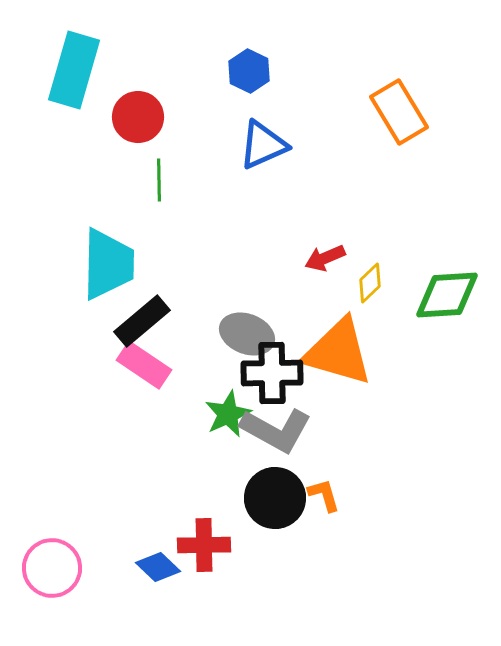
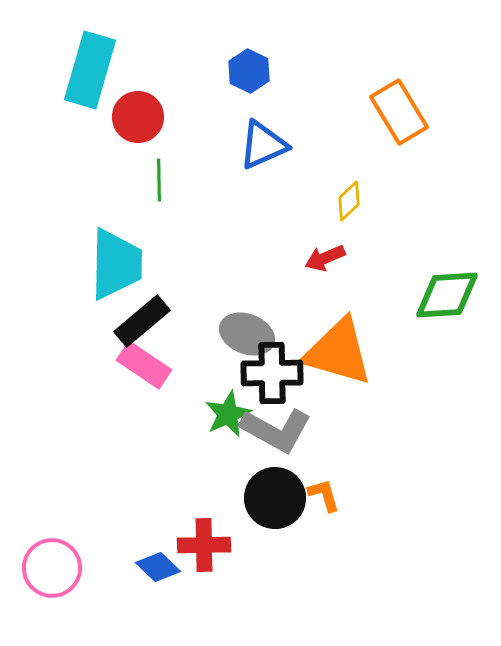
cyan rectangle: moved 16 px right
cyan trapezoid: moved 8 px right
yellow diamond: moved 21 px left, 82 px up
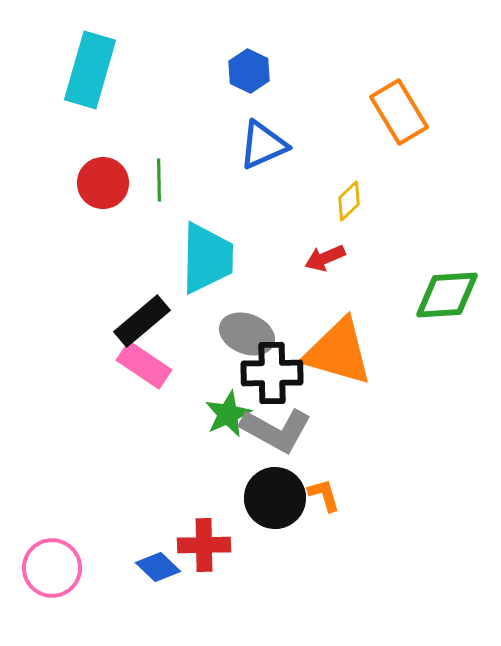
red circle: moved 35 px left, 66 px down
cyan trapezoid: moved 91 px right, 6 px up
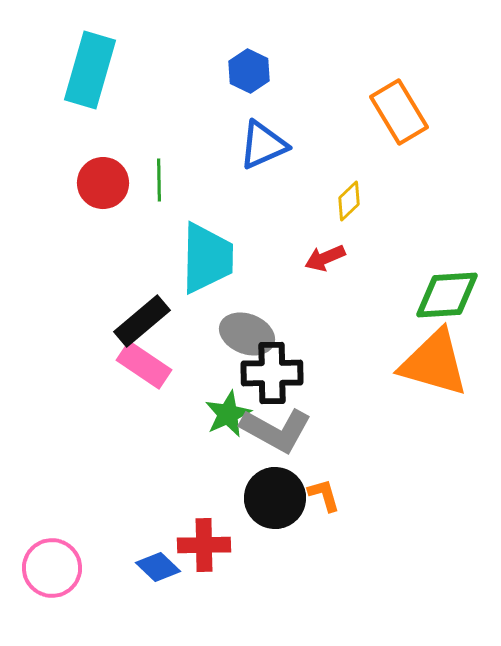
orange triangle: moved 96 px right, 11 px down
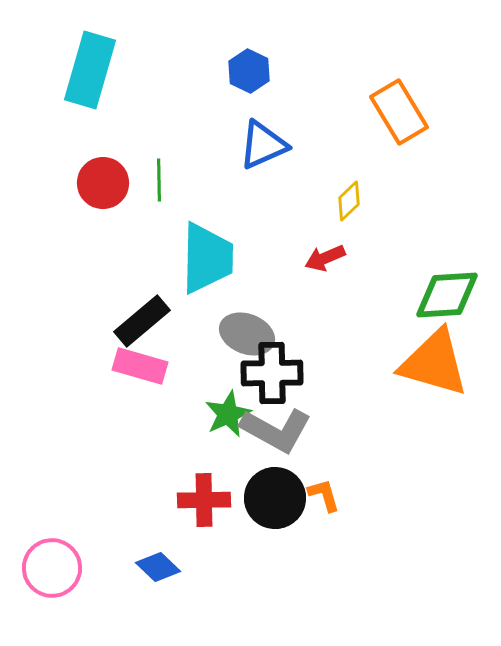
pink rectangle: moved 4 px left, 1 px down; rotated 18 degrees counterclockwise
red cross: moved 45 px up
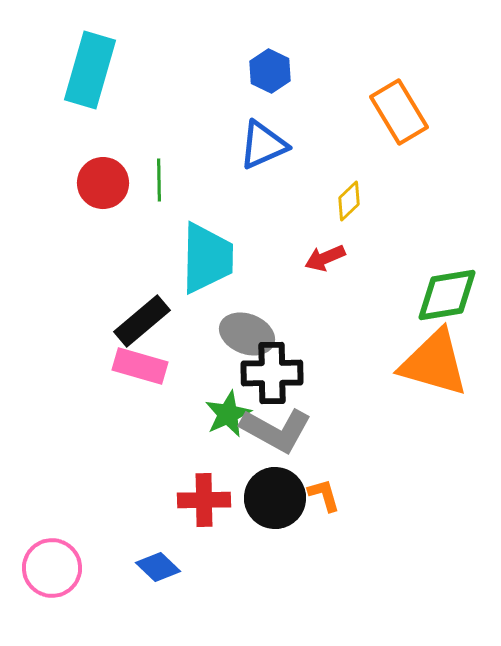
blue hexagon: moved 21 px right
green diamond: rotated 6 degrees counterclockwise
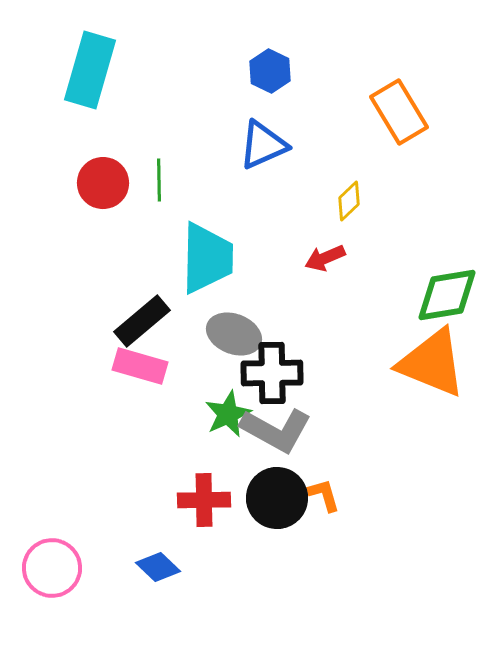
gray ellipse: moved 13 px left
orange triangle: moved 2 px left; rotated 6 degrees clockwise
black circle: moved 2 px right
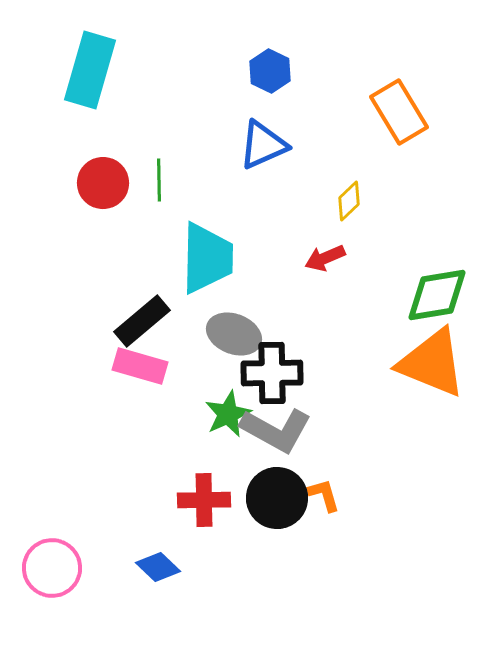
green diamond: moved 10 px left
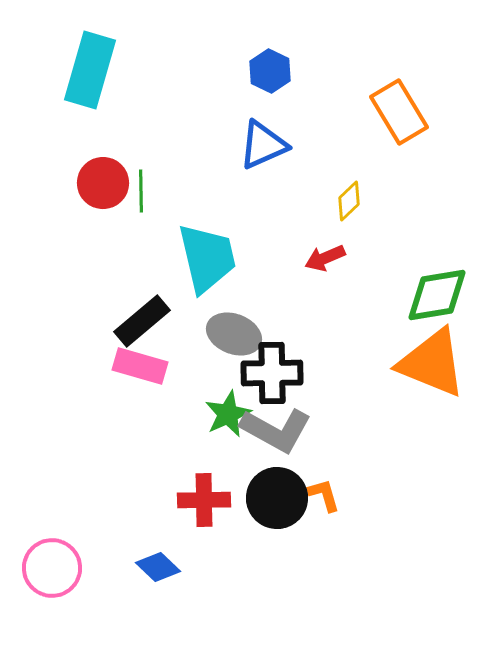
green line: moved 18 px left, 11 px down
cyan trapezoid: rotated 14 degrees counterclockwise
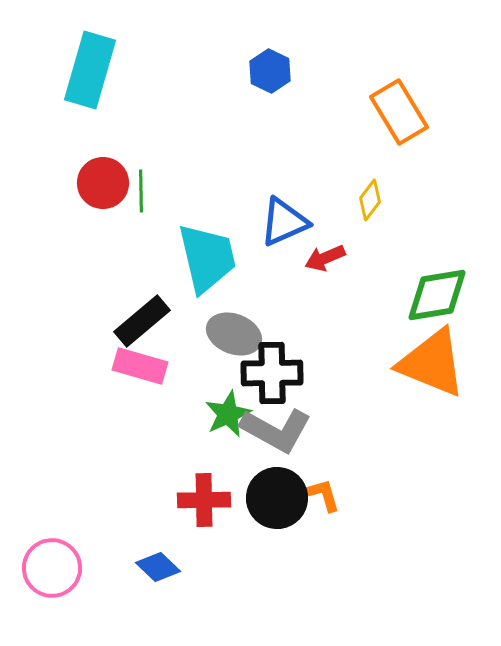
blue triangle: moved 21 px right, 77 px down
yellow diamond: moved 21 px right, 1 px up; rotated 9 degrees counterclockwise
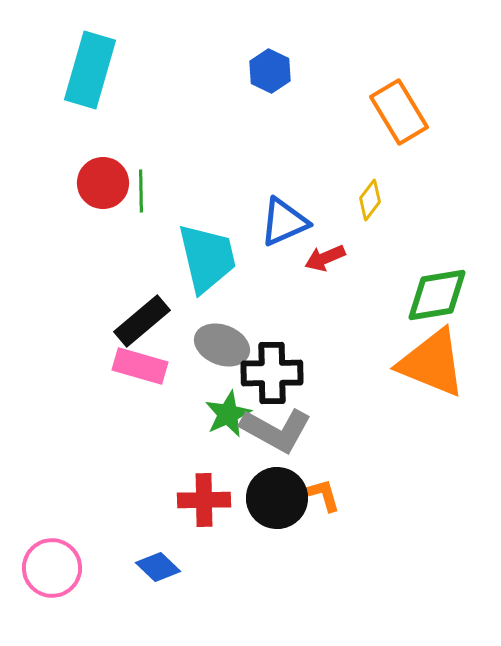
gray ellipse: moved 12 px left, 11 px down
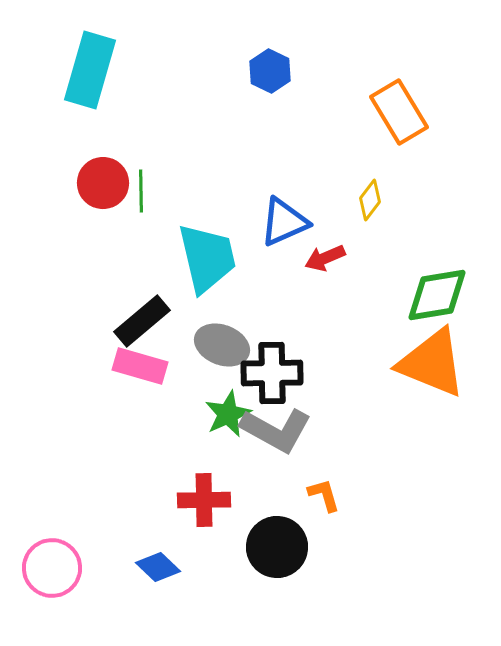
black circle: moved 49 px down
